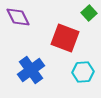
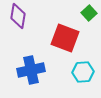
purple diamond: moved 1 px up; rotated 35 degrees clockwise
blue cross: rotated 24 degrees clockwise
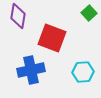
red square: moved 13 px left
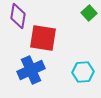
red square: moved 9 px left; rotated 12 degrees counterclockwise
blue cross: rotated 12 degrees counterclockwise
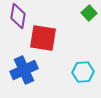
blue cross: moved 7 px left
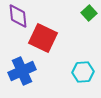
purple diamond: rotated 15 degrees counterclockwise
red square: rotated 16 degrees clockwise
blue cross: moved 2 px left, 1 px down
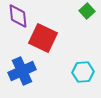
green square: moved 2 px left, 2 px up
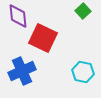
green square: moved 4 px left
cyan hexagon: rotated 15 degrees clockwise
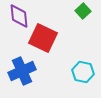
purple diamond: moved 1 px right
